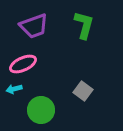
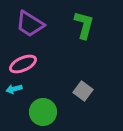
purple trapezoid: moved 4 px left, 2 px up; rotated 52 degrees clockwise
green circle: moved 2 px right, 2 px down
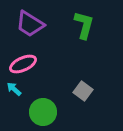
cyan arrow: rotated 56 degrees clockwise
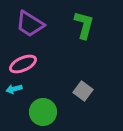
cyan arrow: rotated 56 degrees counterclockwise
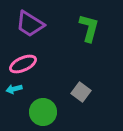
green L-shape: moved 5 px right, 3 px down
gray square: moved 2 px left, 1 px down
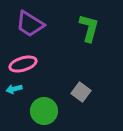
pink ellipse: rotated 8 degrees clockwise
green circle: moved 1 px right, 1 px up
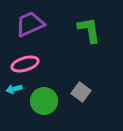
purple trapezoid: rotated 124 degrees clockwise
green L-shape: moved 2 px down; rotated 24 degrees counterclockwise
pink ellipse: moved 2 px right
green circle: moved 10 px up
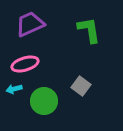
gray square: moved 6 px up
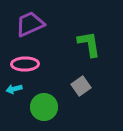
green L-shape: moved 14 px down
pink ellipse: rotated 16 degrees clockwise
gray square: rotated 18 degrees clockwise
green circle: moved 6 px down
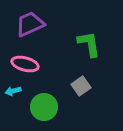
pink ellipse: rotated 16 degrees clockwise
cyan arrow: moved 1 px left, 2 px down
